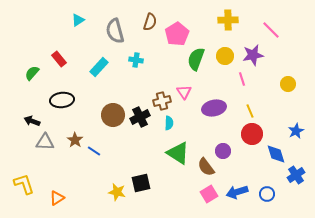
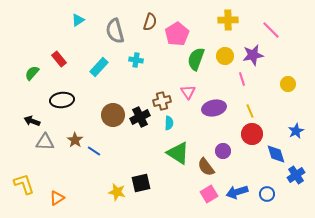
pink triangle at (184, 92): moved 4 px right
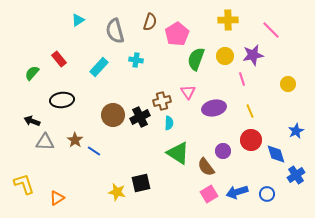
red circle at (252, 134): moved 1 px left, 6 px down
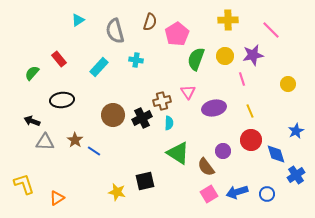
black cross at (140, 117): moved 2 px right, 1 px down
black square at (141, 183): moved 4 px right, 2 px up
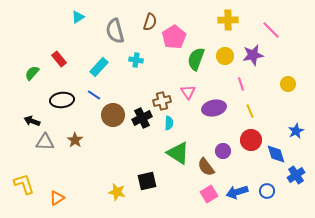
cyan triangle at (78, 20): moved 3 px up
pink pentagon at (177, 34): moved 3 px left, 3 px down
pink line at (242, 79): moved 1 px left, 5 px down
blue line at (94, 151): moved 56 px up
black square at (145, 181): moved 2 px right
blue circle at (267, 194): moved 3 px up
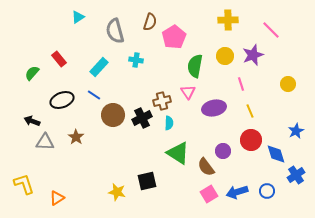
purple star at (253, 55): rotated 10 degrees counterclockwise
green semicircle at (196, 59): moved 1 px left, 7 px down; rotated 10 degrees counterclockwise
black ellipse at (62, 100): rotated 15 degrees counterclockwise
brown star at (75, 140): moved 1 px right, 3 px up
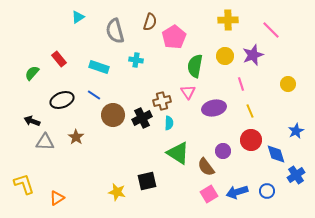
cyan rectangle at (99, 67): rotated 66 degrees clockwise
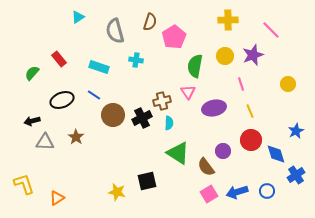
black arrow at (32, 121): rotated 35 degrees counterclockwise
